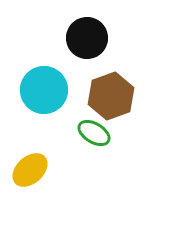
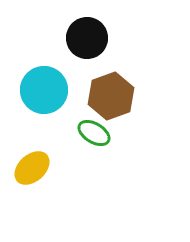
yellow ellipse: moved 2 px right, 2 px up
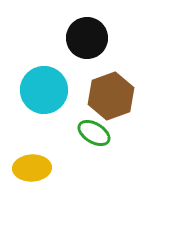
yellow ellipse: rotated 39 degrees clockwise
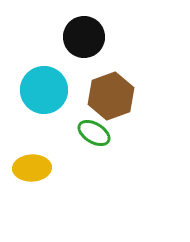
black circle: moved 3 px left, 1 px up
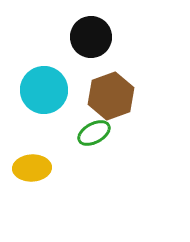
black circle: moved 7 px right
green ellipse: rotated 60 degrees counterclockwise
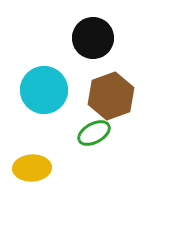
black circle: moved 2 px right, 1 px down
